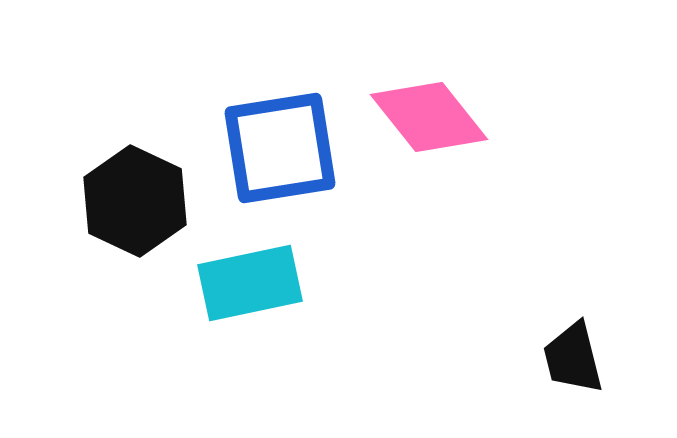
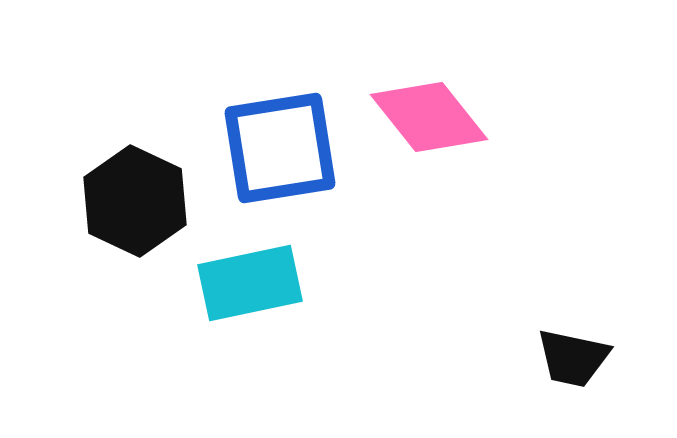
black trapezoid: rotated 64 degrees counterclockwise
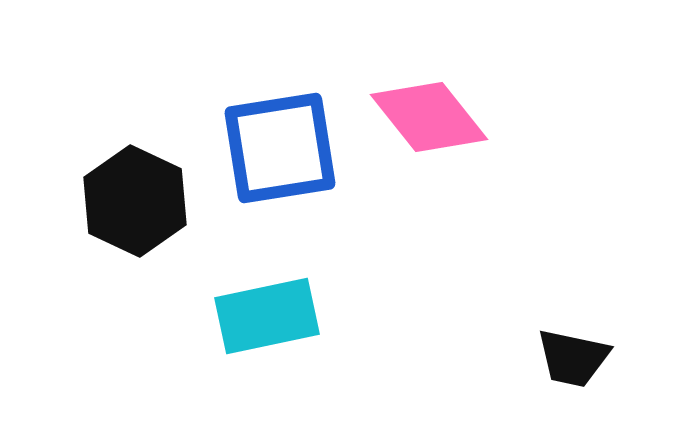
cyan rectangle: moved 17 px right, 33 px down
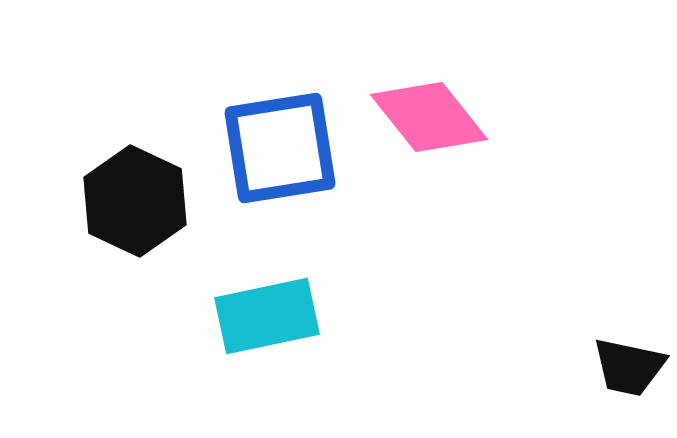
black trapezoid: moved 56 px right, 9 px down
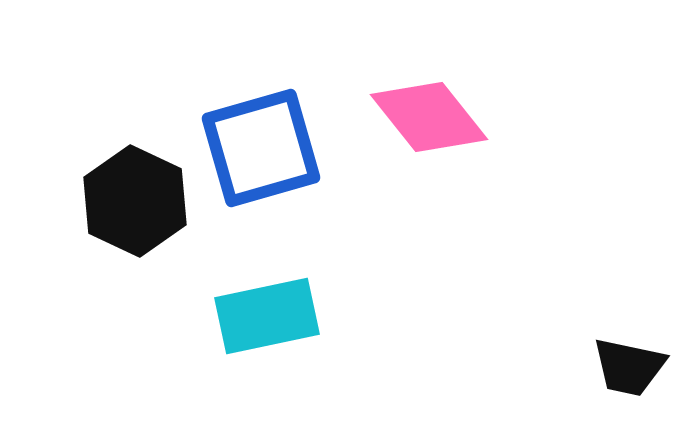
blue square: moved 19 px left; rotated 7 degrees counterclockwise
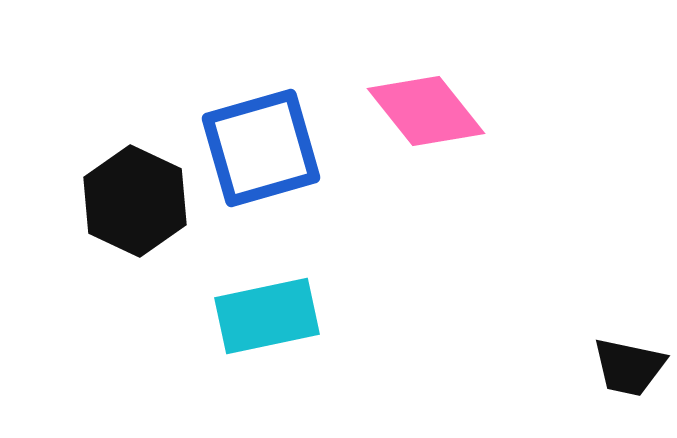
pink diamond: moved 3 px left, 6 px up
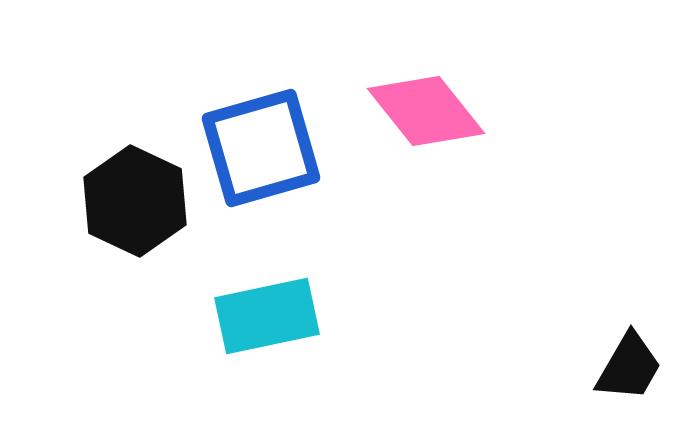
black trapezoid: rotated 72 degrees counterclockwise
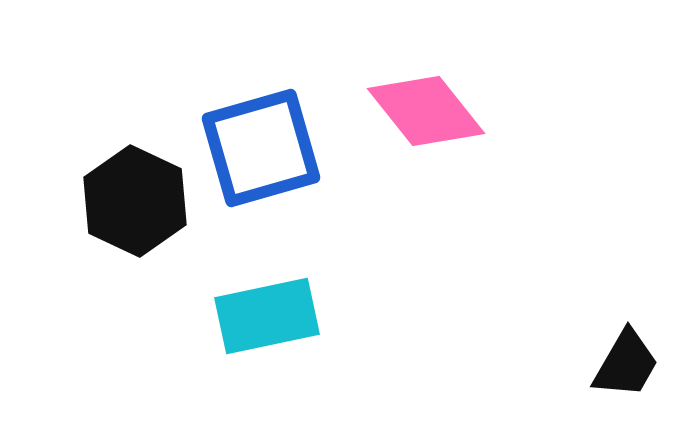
black trapezoid: moved 3 px left, 3 px up
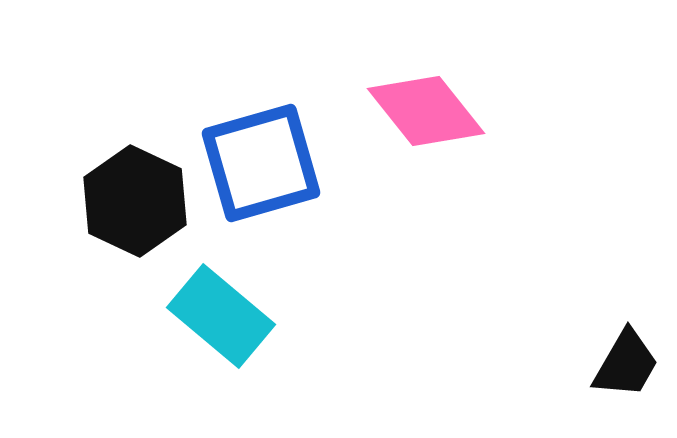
blue square: moved 15 px down
cyan rectangle: moved 46 px left; rotated 52 degrees clockwise
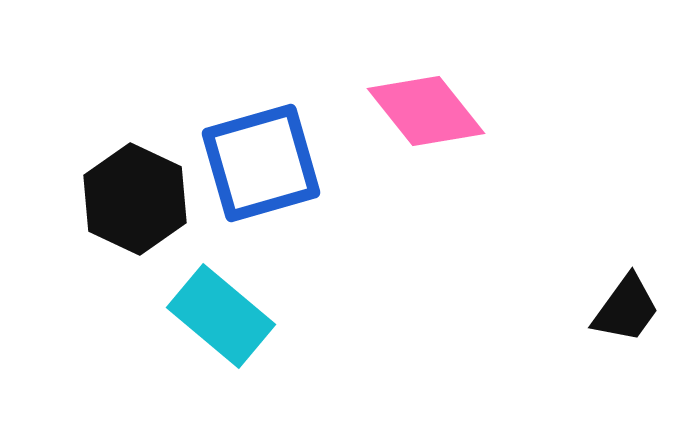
black hexagon: moved 2 px up
black trapezoid: moved 55 px up; rotated 6 degrees clockwise
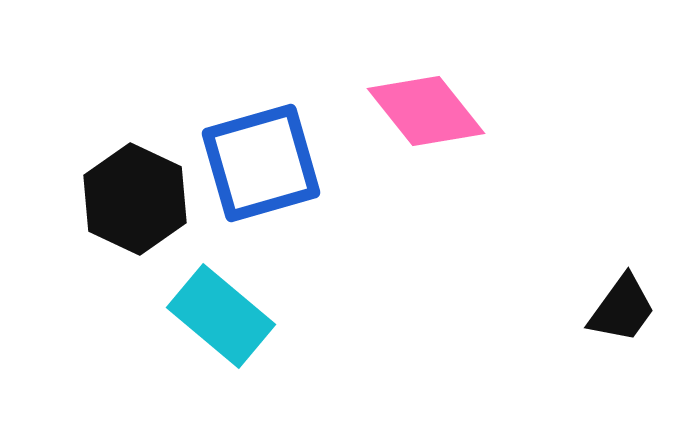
black trapezoid: moved 4 px left
